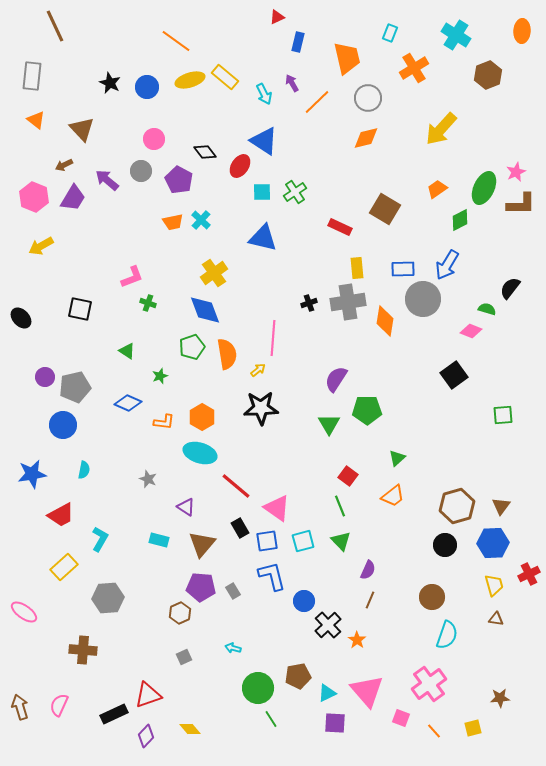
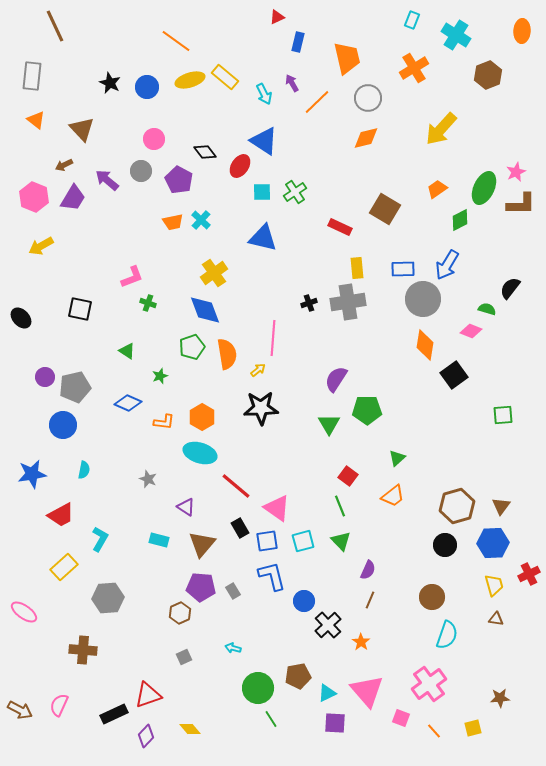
cyan rectangle at (390, 33): moved 22 px right, 13 px up
orange diamond at (385, 321): moved 40 px right, 24 px down
orange star at (357, 640): moved 4 px right, 2 px down
brown arrow at (20, 707): moved 3 px down; rotated 135 degrees clockwise
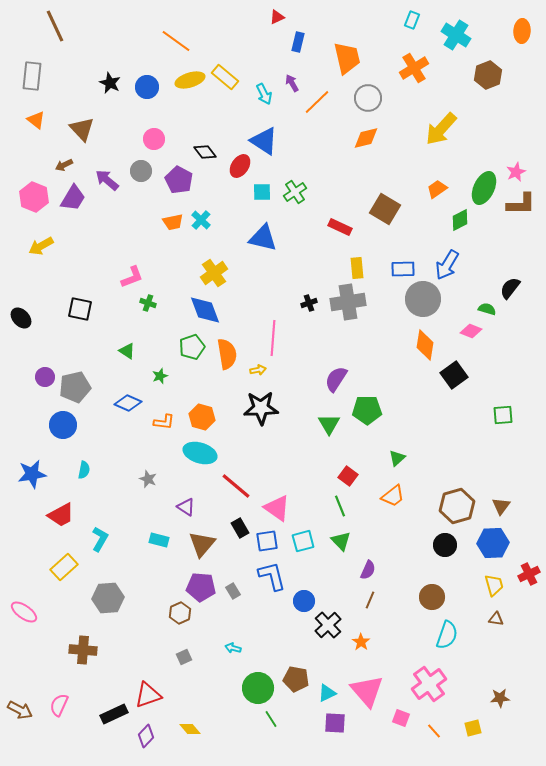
yellow arrow at (258, 370): rotated 28 degrees clockwise
orange hexagon at (202, 417): rotated 15 degrees counterclockwise
brown pentagon at (298, 676): moved 2 px left, 3 px down; rotated 20 degrees clockwise
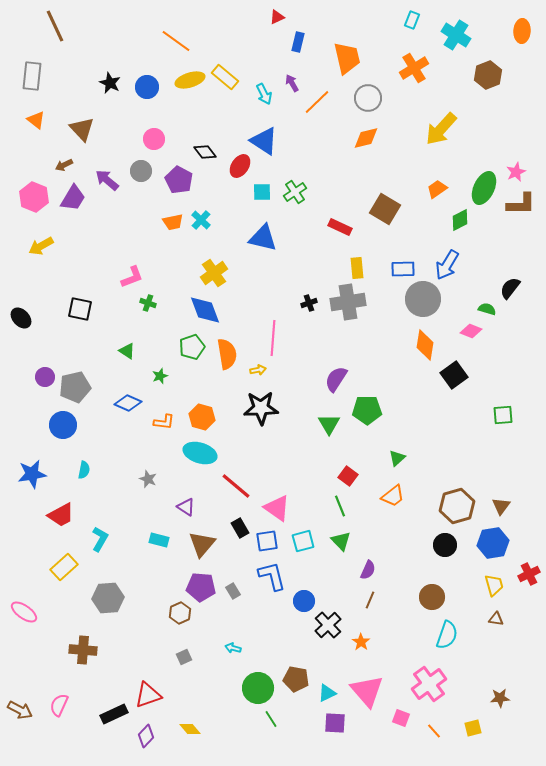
blue hexagon at (493, 543): rotated 8 degrees counterclockwise
